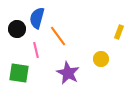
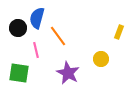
black circle: moved 1 px right, 1 px up
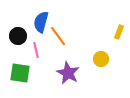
blue semicircle: moved 4 px right, 4 px down
black circle: moved 8 px down
green square: moved 1 px right
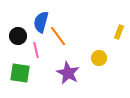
yellow circle: moved 2 px left, 1 px up
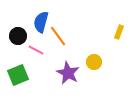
pink line: rotated 49 degrees counterclockwise
yellow circle: moved 5 px left, 4 px down
green square: moved 2 px left, 2 px down; rotated 30 degrees counterclockwise
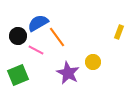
blue semicircle: moved 3 px left, 1 px down; rotated 45 degrees clockwise
orange line: moved 1 px left, 1 px down
yellow circle: moved 1 px left
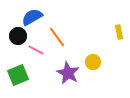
blue semicircle: moved 6 px left, 6 px up
yellow rectangle: rotated 32 degrees counterclockwise
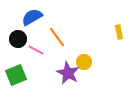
black circle: moved 3 px down
yellow circle: moved 9 px left
green square: moved 2 px left
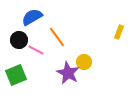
yellow rectangle: rotated 32 degrees clockwise
black circle: moved 1 px right, 1 px down
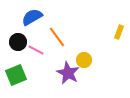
black circle: moved 1 px left, 2 px down
yellow circle: moved 2 px up
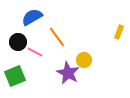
pink line: moved 1 px left, 2 px down
green square: moved 1 px left, 1 px down
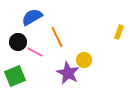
orange line: rotated 10 degrees clockwise
